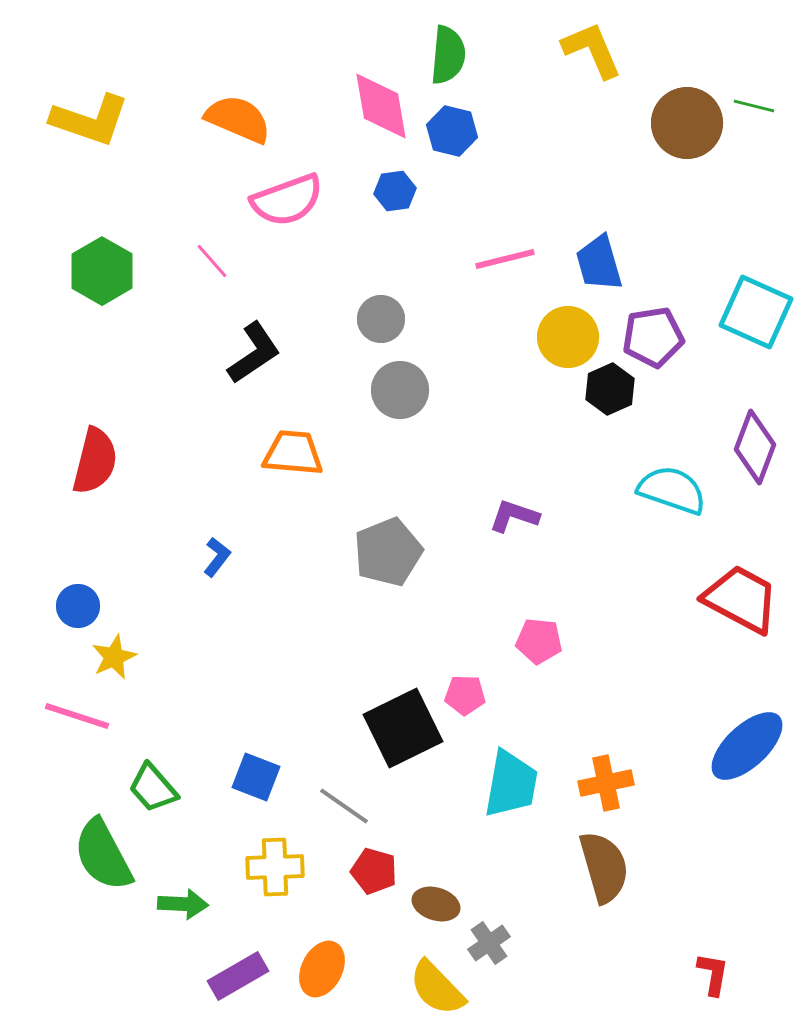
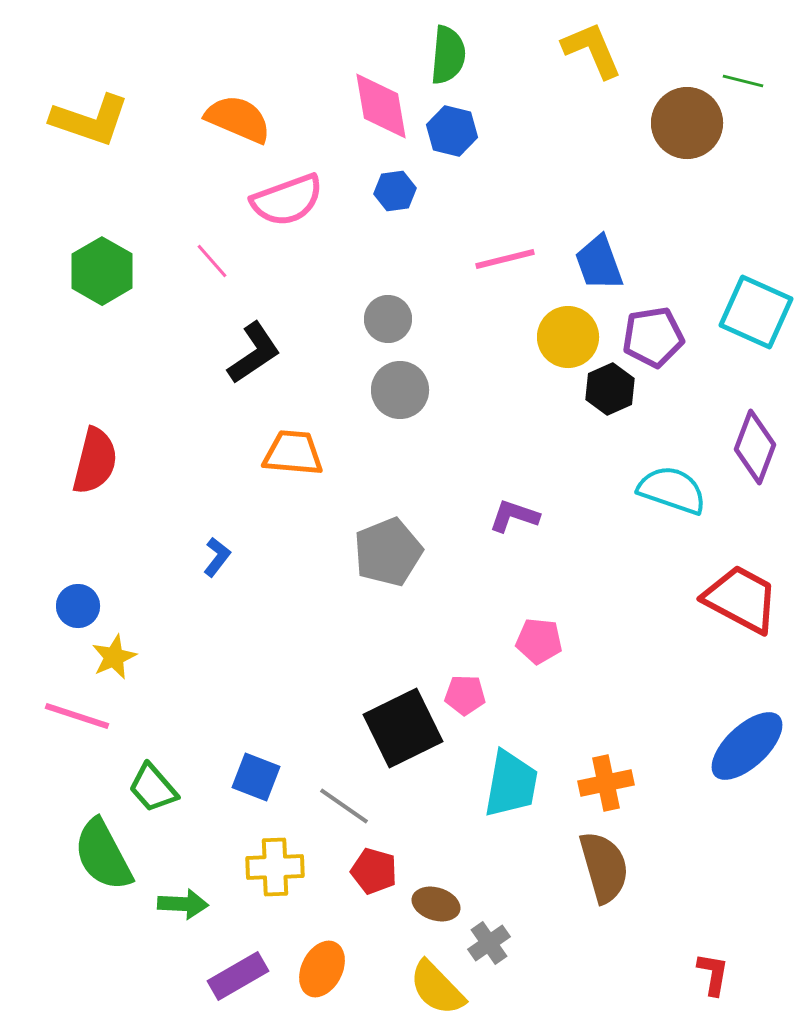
green line at (754, 106): moved 11 px left, 25 px up
blue trapezoid at (599, 263): rotated 4 degrees counterclockwise
gray circle at (381, 319): moved 7 px right
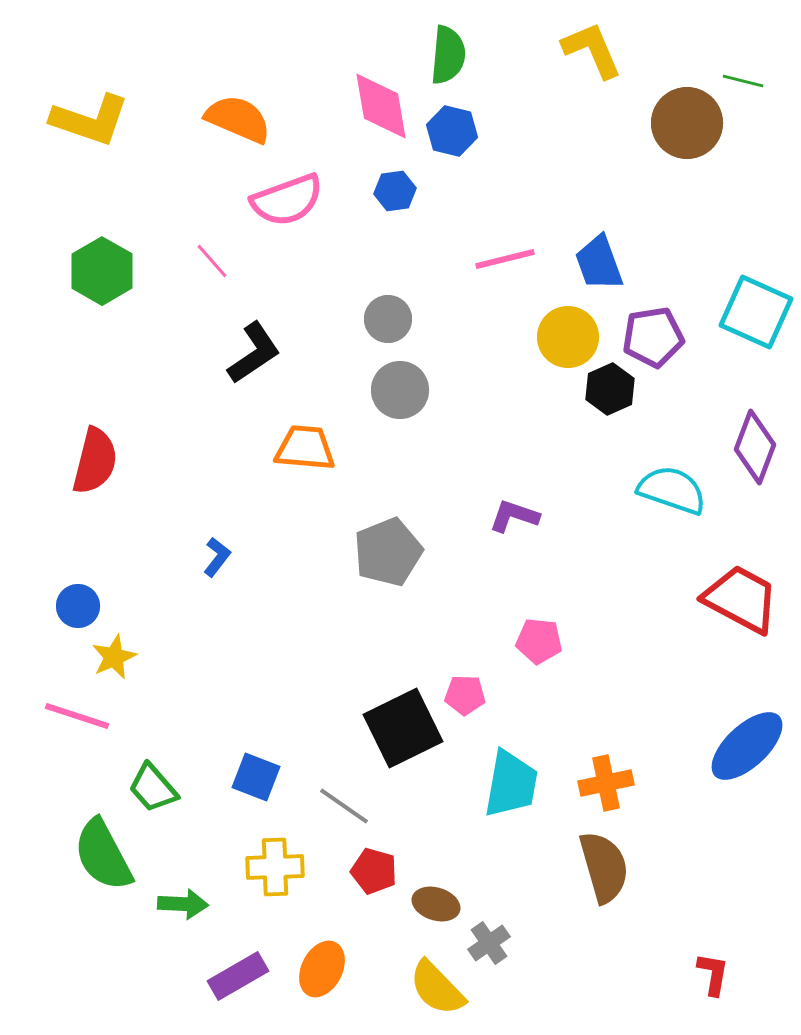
orange trapezoid at (293, 453): moved 12 px right, 5 px up
